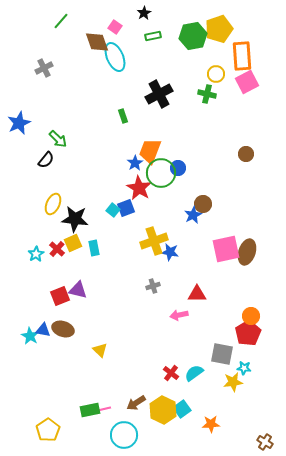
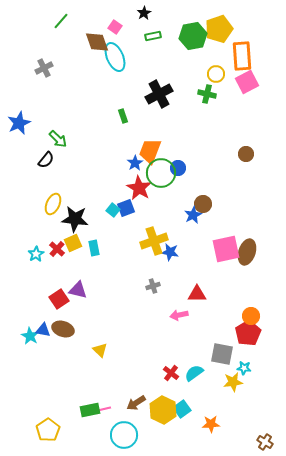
red square at (60, 296): moved 1 px left, 3 px down; rotated 12 degrees counterclockwise
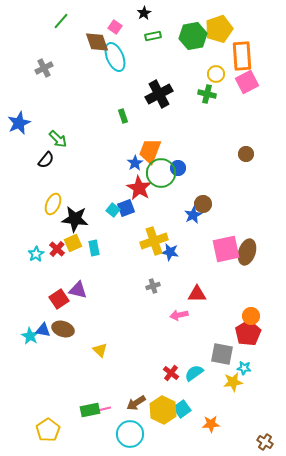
cyan circle at (124, 435): moved 6 px right, 1 px up
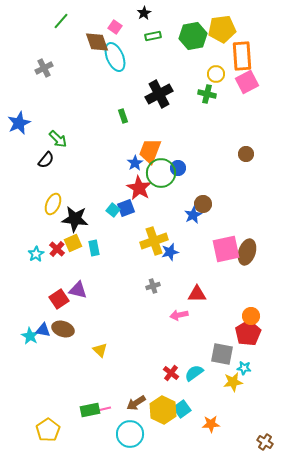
yellow pentagon at (219, 29): moved 3 px right; rotated 12 degrees clockwise
blue star at (170, 252): rotated 24 degrees counterclockwise
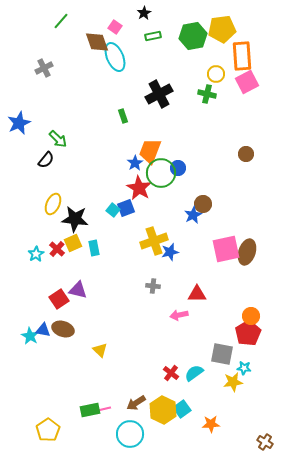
gray cross at (153, 286): rotated 24 degrees clockwise
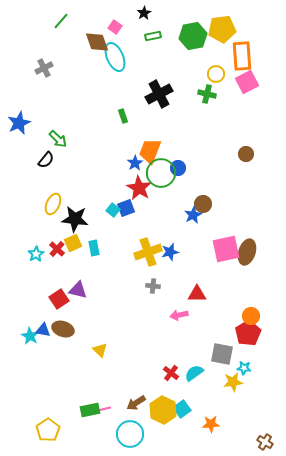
yellow cross at (154, 241): moved 6 px left, 11 px down
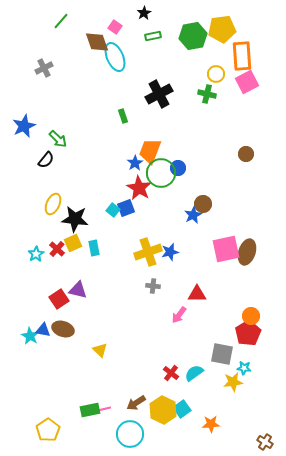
blue star at (19, 123): moved 5 px right, 3 px down
pink arrow at (179, 315): rotated 42 degrees counterclockwise
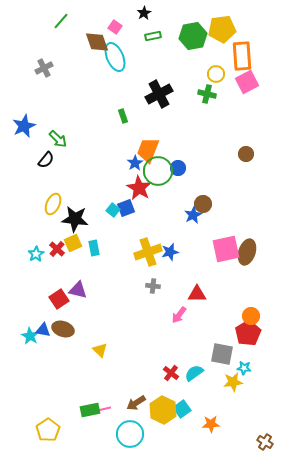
orange trapezoid at (150, 151): moved 2 px left, 1 px up
green circle at (161, 173): moved 3 px left, 2 px up
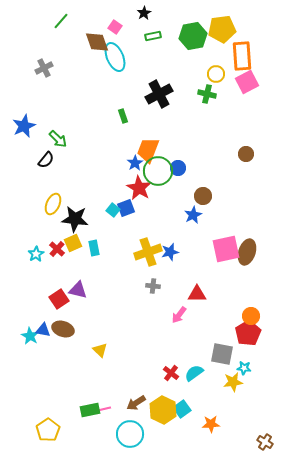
brown circle at (203, 204): moved 8 px up
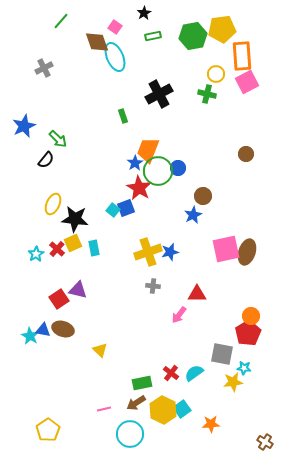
green rectangle at (90, 410): moved 52 px right, 27 px up
